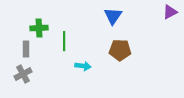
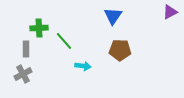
green line: rotated 42 degrees counterclockwise
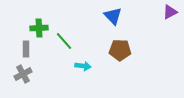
blue triangle: rotated 18 degrees counterclockwise
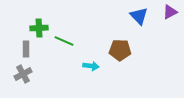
blue triangle: moved 26 px right
green line: rotated 24 degrees counterclockwise
cyan arrow: moved 8 px right
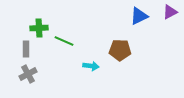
blue triangle: rotated 48 degrees clockwise
gray cross: moved 5 px right
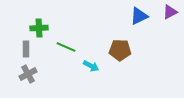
green line: moved 2 px right, 6 px down
cyan arrow: rotated 21 degrees clockwise
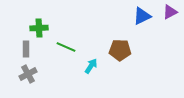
blue triangle: moved 3 px right
cyan arrow: rotated 84 degrees counterclockwise
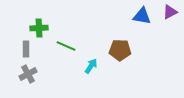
blue triangle: rotated 36 degrees clockwise
green line: moved 1 px up
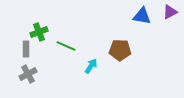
green cross: moved 4 px down; rotated 18 degrees counterclockwise
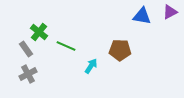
green cross: rotated 30 degrees counterclockwise
gray rectangle: rotated 35 degrees counterclockwise
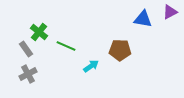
blue triangle: moved 1 px right, 3 px down
cyan arrow: rotated 21 degrees clockwise
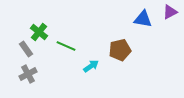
brown pentagon: rotated 15 degrees counterclockwise
